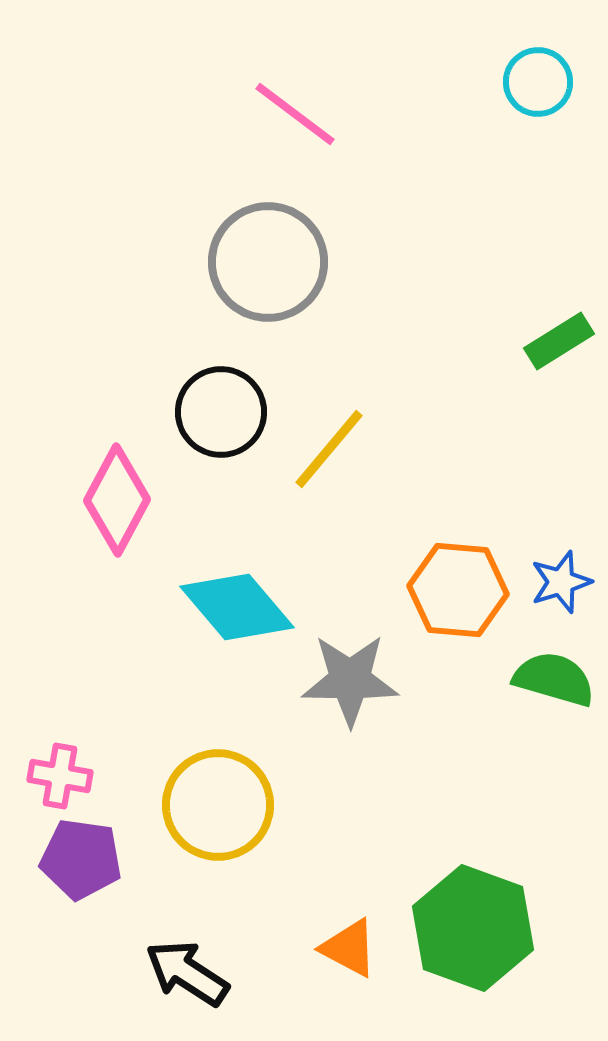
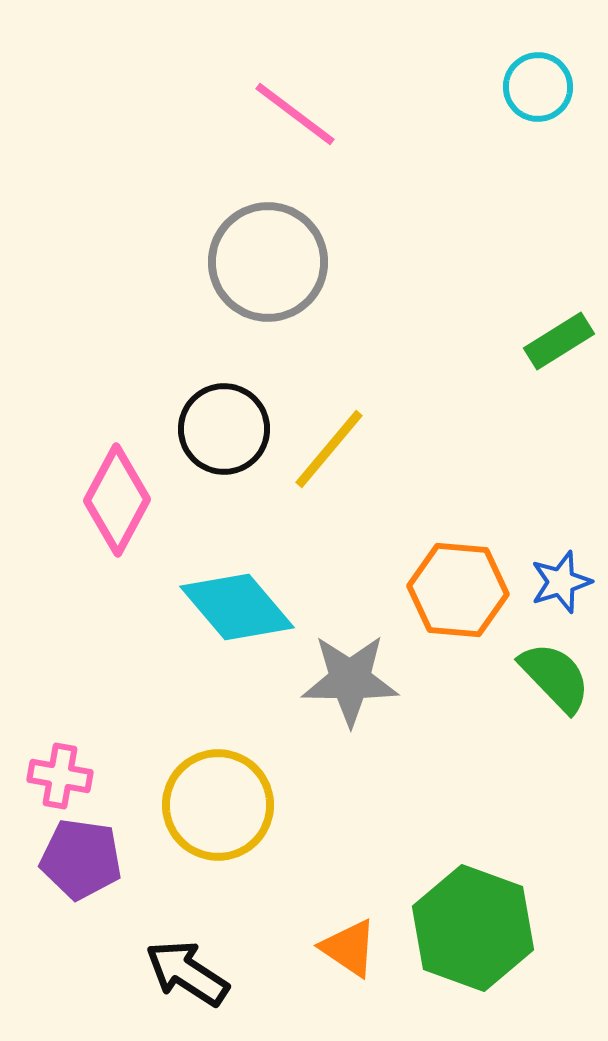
cyan circle: moved 5 px down
black circle: moved 3 px right, 17 px down
green semicircle: moved 1 px right, 2 px up; rotated 30 degrees clockwise
orange triangle: rotated 6 degrees clockwise
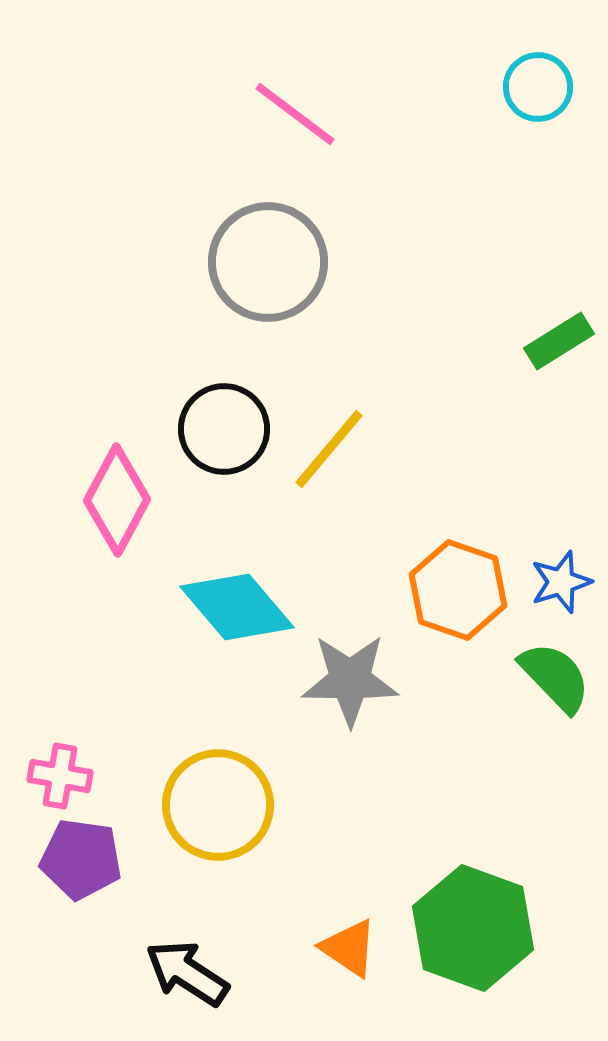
orange hexagon: rotated 14 degrees clockwise
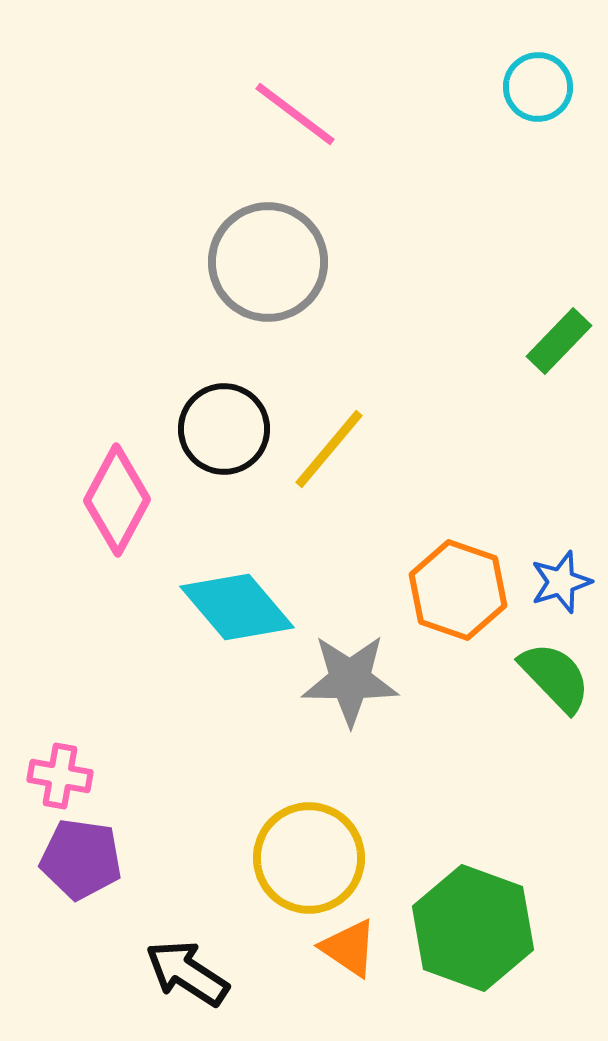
green rectangle: rotated 14 degrees counterclockwise
yellow circle: moved 91 px right, 53 px down
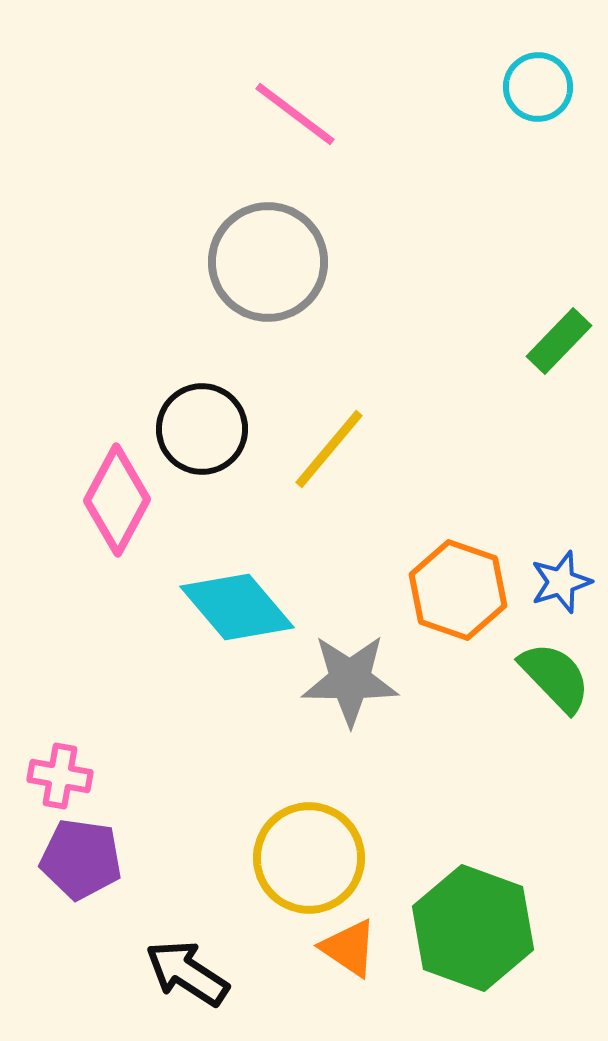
black circle: moved 22 px left
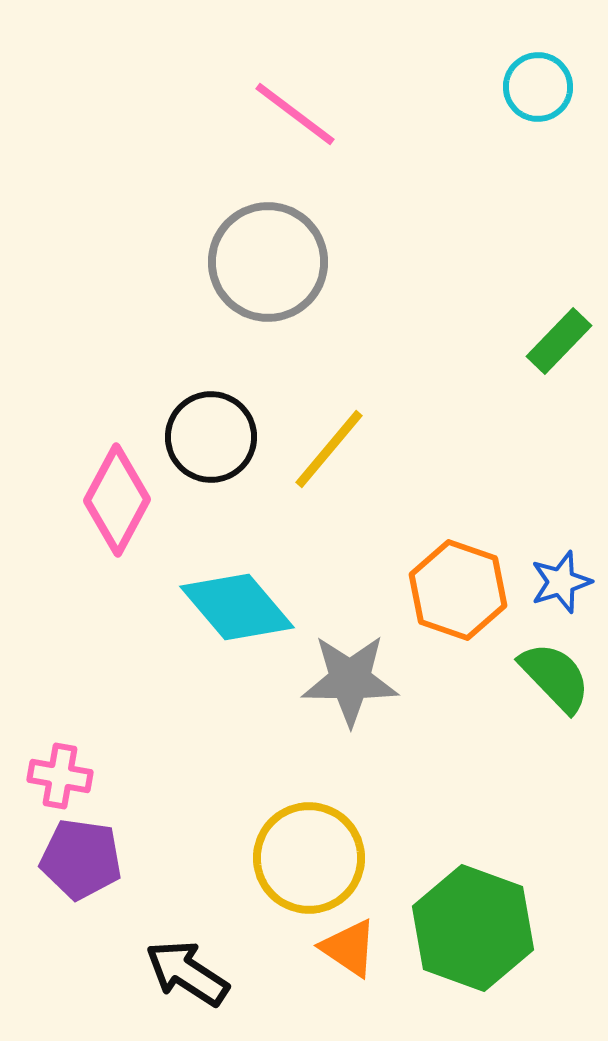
black circle: moved 9 px right, 8 px down
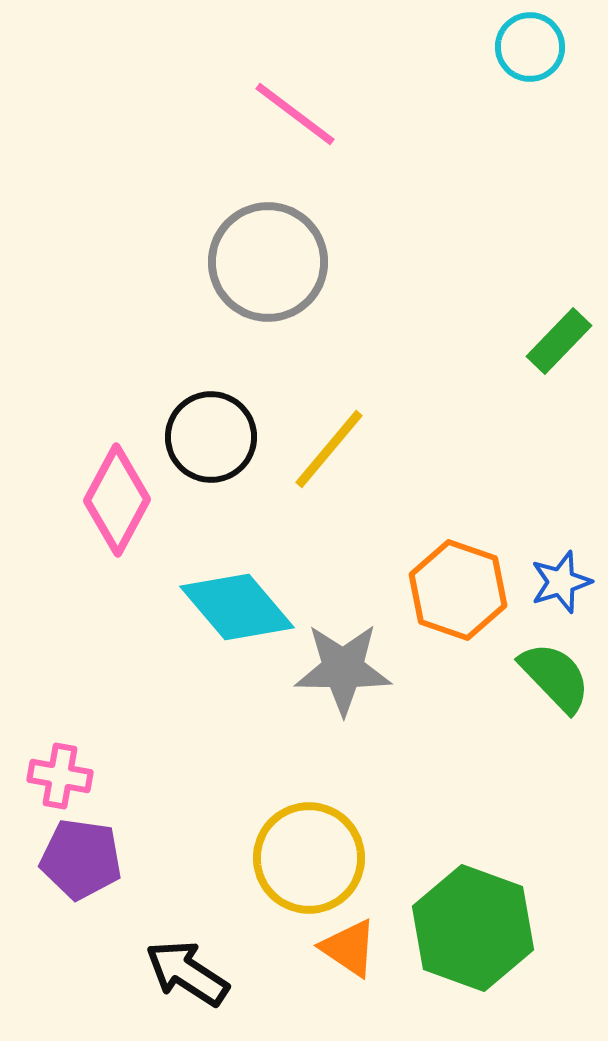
cyan circle: moved 8 px left, 40 px up
gray star: moved 7 px left, 11 px up
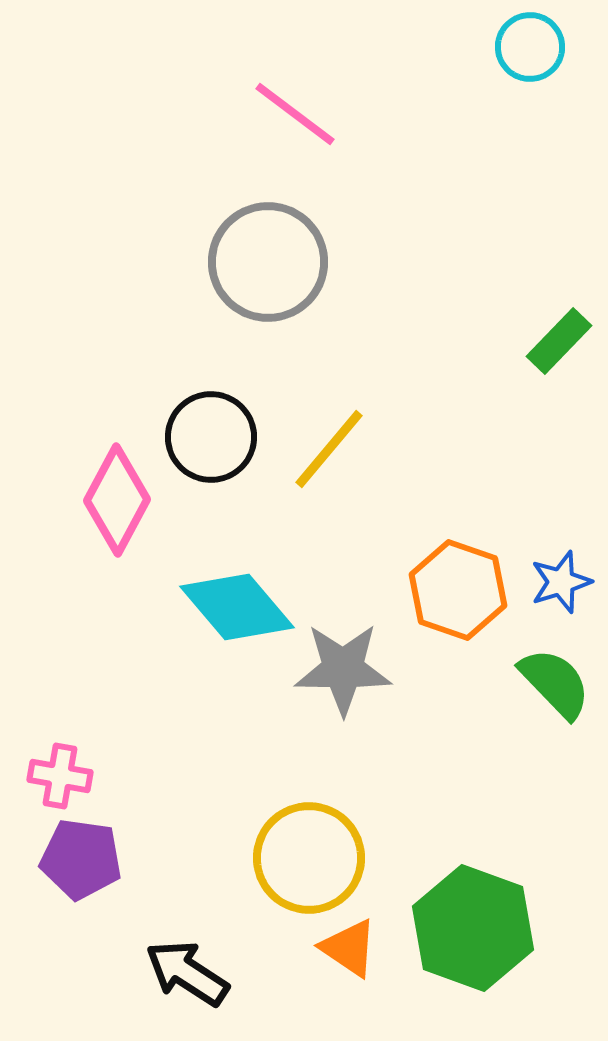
green semicircle: moved 6 px down
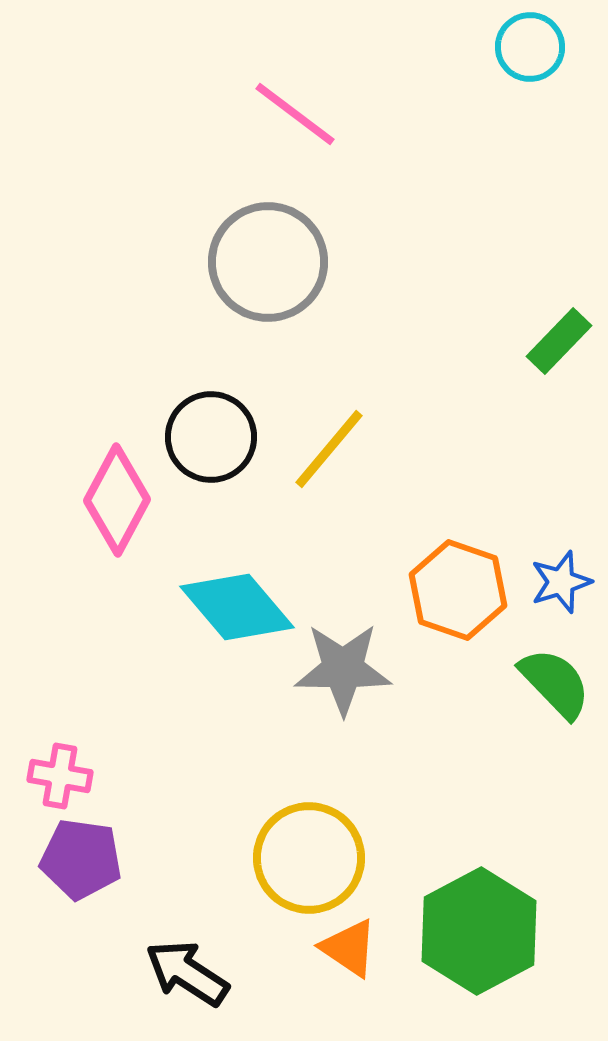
green hexagon: moved 6 px right, 3 px down; rotated 12 degrees clockwise
